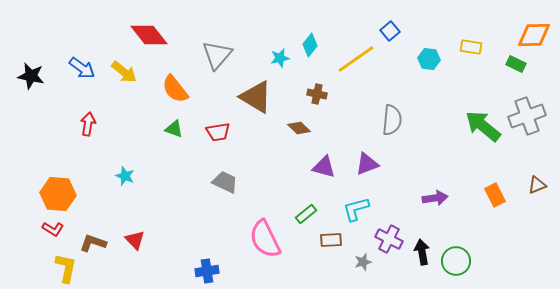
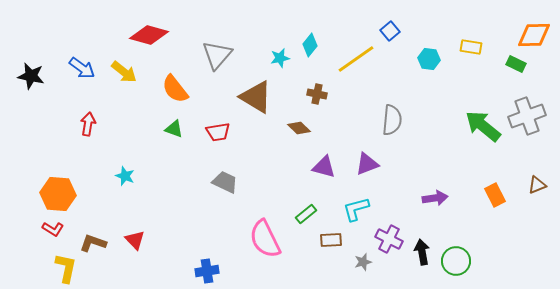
red diamond at (149, 35): rotated 36 degrees counterclockwise
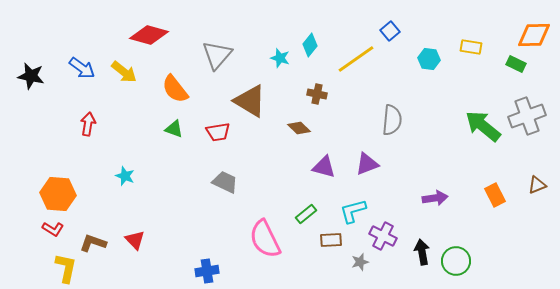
cyan star at (280, 58): rotated 30 degrees clockwise
brown triangle at (256, 97): moved 6 px left, 4 px down
cyan L-shape at (356, 209): moved 3 px left, 2 px down
purple cross at (389, 239): moved 6 px left, 3 px up
gray star at (363, 262): moved 3 px left
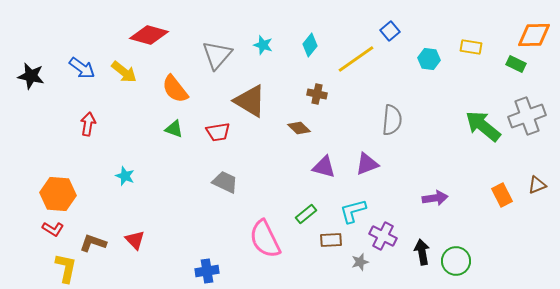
cyan star at (280, 58): moved 17 px left, 13 px up
orange rectangle at (495, 195): moved 7 px right
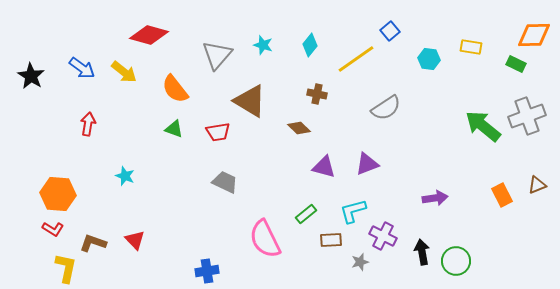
black star at (31, 76): rotated 20 degrees clockwise
gray semicircle at (392, 120): moved 6 px left, 12 px up; rotated 52 degrees clockwise
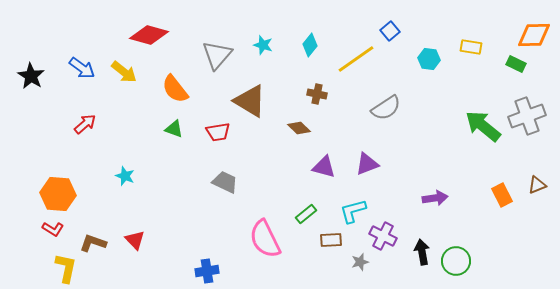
red arrow at (88, 124): moved 3 px left; rotated 40 degrees clockwise
